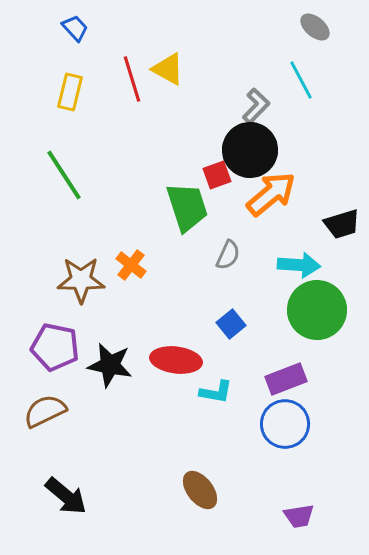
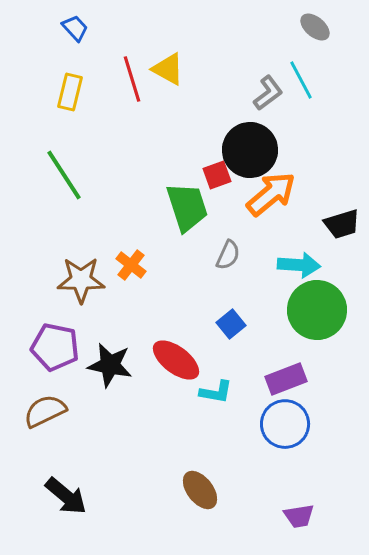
gray L-shape: moved 12 px right, 13 px up; rotated 9 degrees clockwise
red ellipse: rotated 30 degrees clockwise
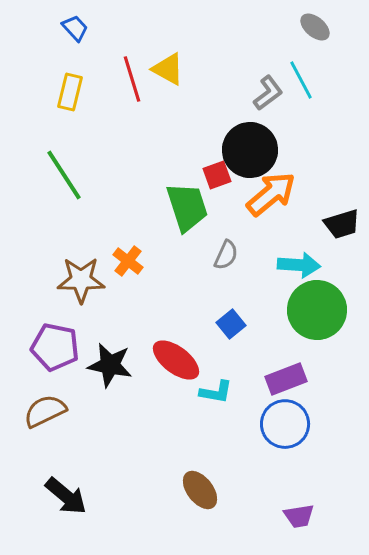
gray semicircle: moved 2 px left
orange cross: moved 3 px left, 4 px up
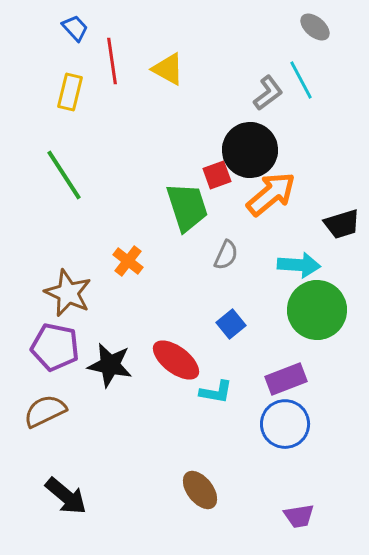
red line: moved 20 px left, 18 px up; rotated 9 degrees clockwise
brown star: moved 13 px left, 13 px down; rotated 24 degrees clockwise
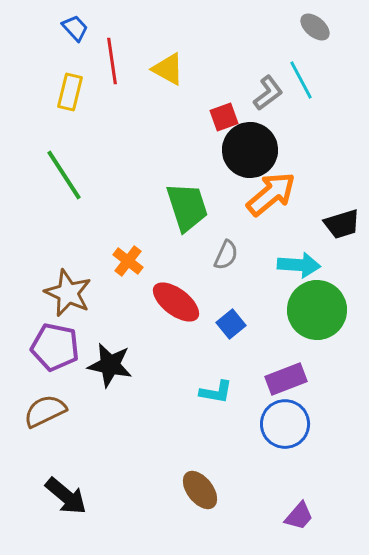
red square: moved 7 px right, 58 px up
red ellipse: moved 58 px up
purple trapezoid: rotated 40 degrees counterclockwise
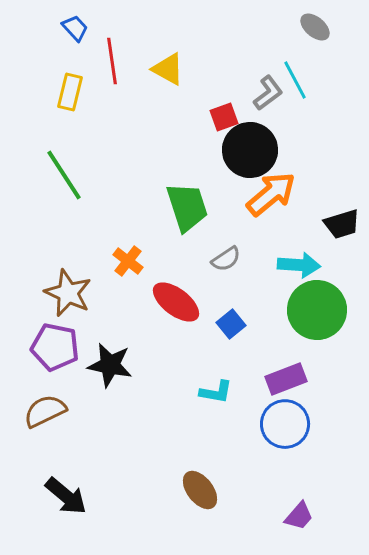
cyan line: moved 6 px left
gray semicircle: moved 4 px down; rotated 32 degrees clockwise
